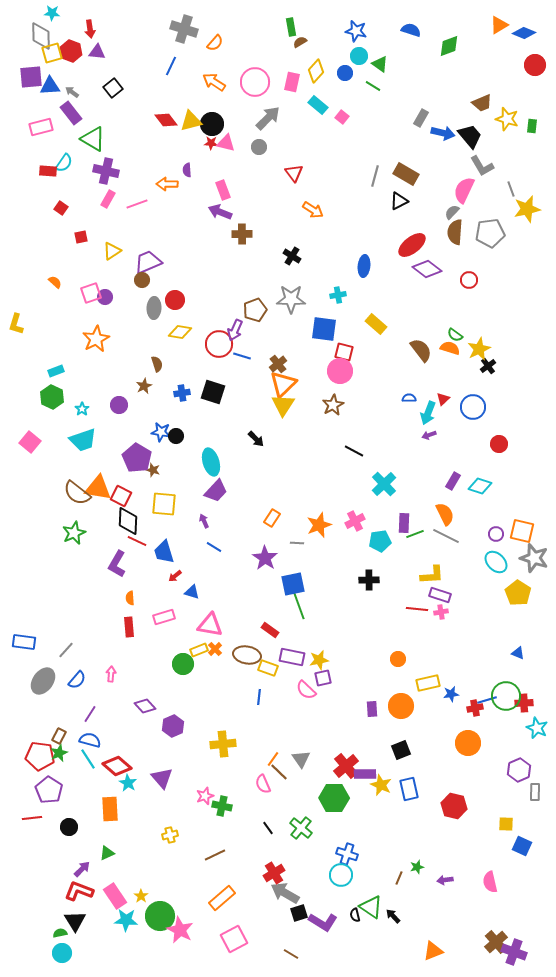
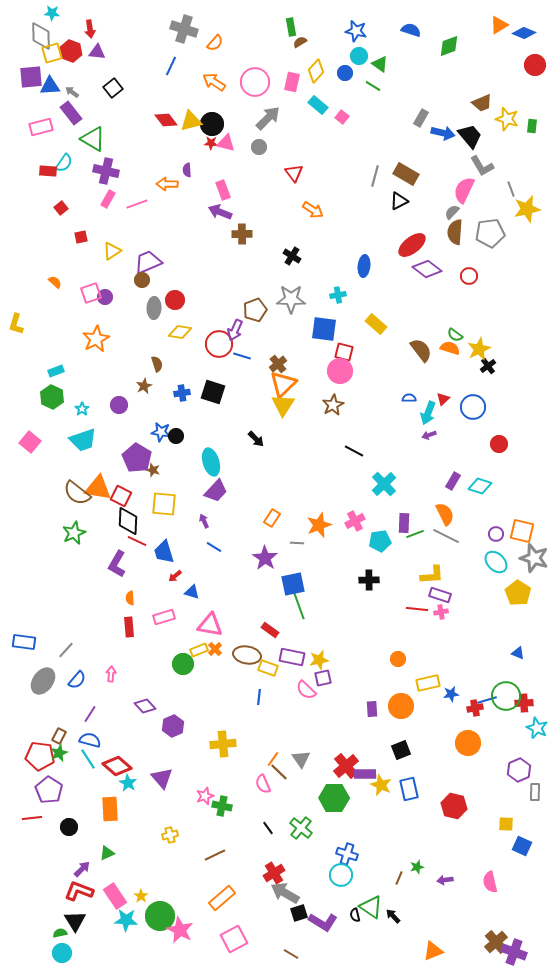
red square at (61, 208): rotated 16 degrees clockwise
red circle at (469, 280): moved 4 px up
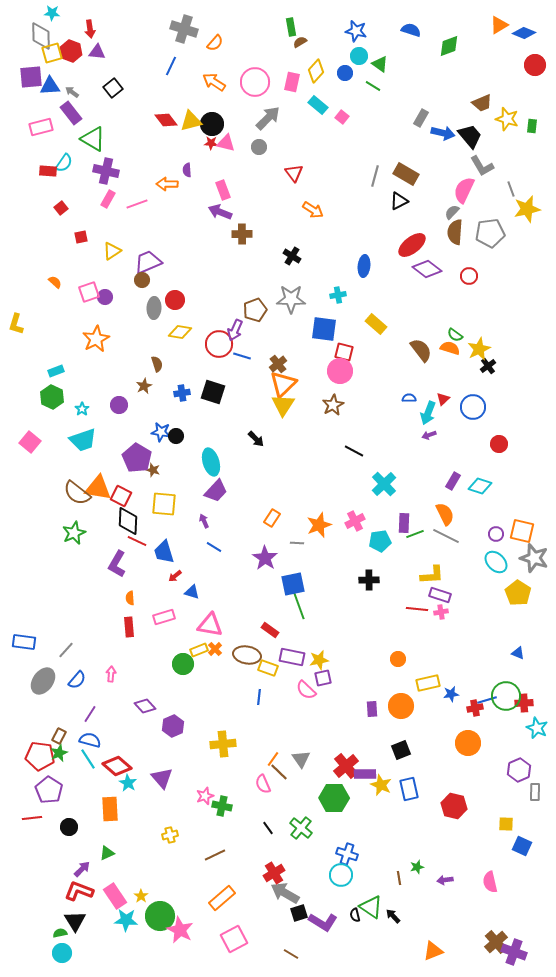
pink square at (91, 293): moved 2 px left, 1 px up
brown line at (399, 878): rotated 32 degrees counterclockwise
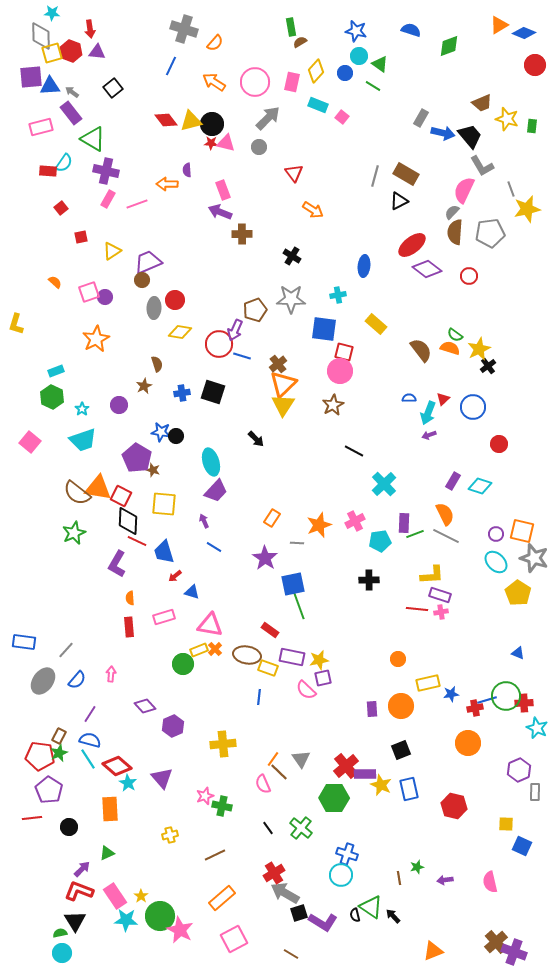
cyan rectangle at (318, 105): rotated 18 degrees counterclockwise
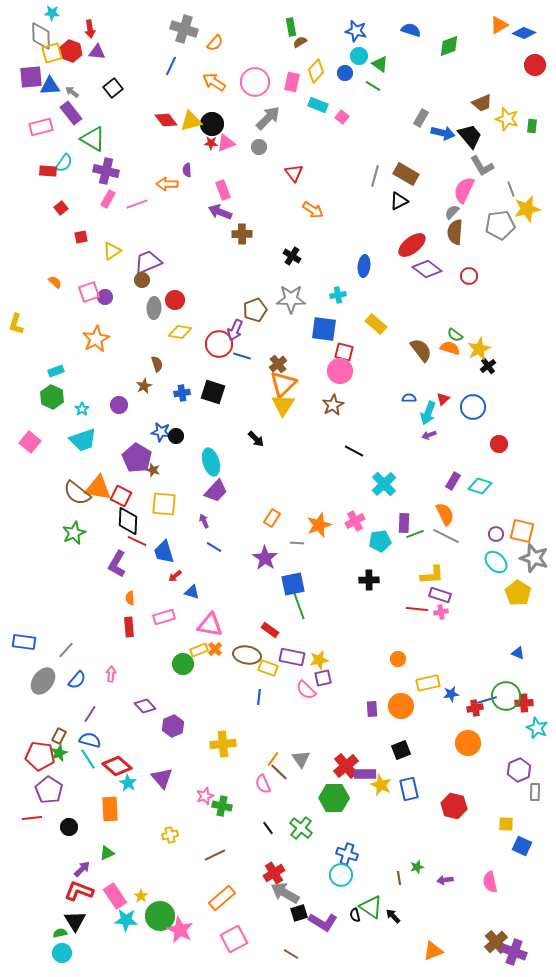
pink triangle at (226, 143): rotated 36 degrees counterclockwise
gray pentagon at (490, 233): moved 10 px right, 8 px up
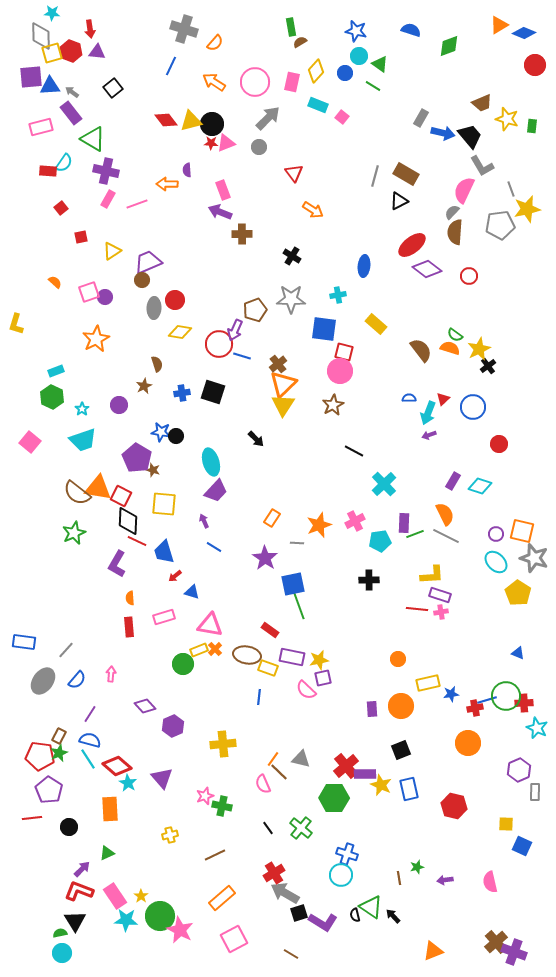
gray triangle at (301, 759): rotated 42 degrees counterclockwise
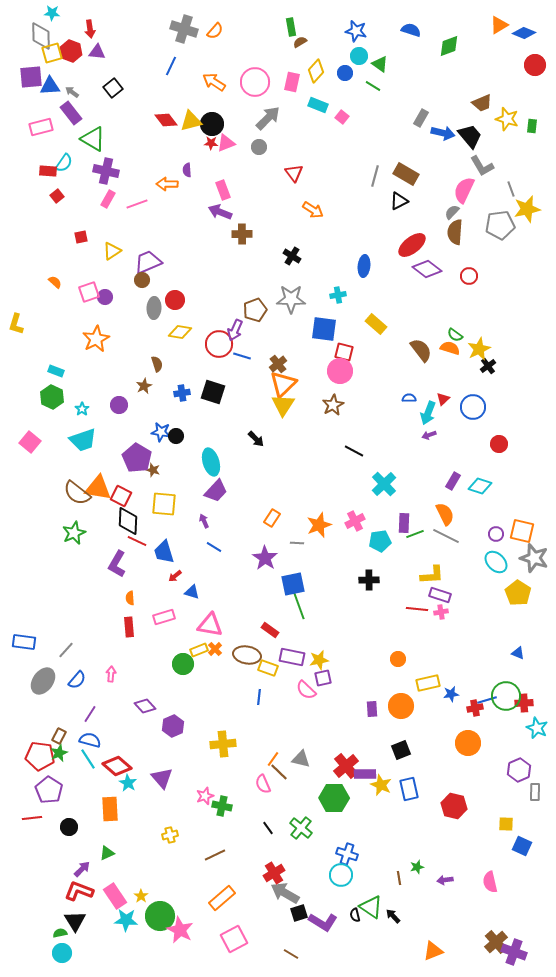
orange semicircle at (215, 43): moved 12 px up
red square at (61, 208): moved 4 px left, 12 px up
cyan rectangle at (56, 371): rotated 42 degrees clockwise
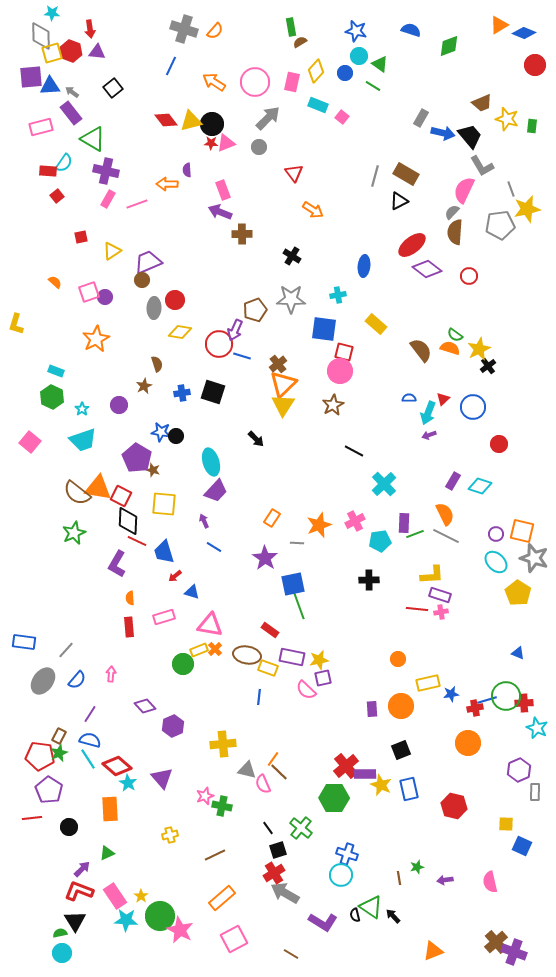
gray triangle at (301, 759): moved 54 px left, 11 px down
black square at (299, 913): moved 21 px left, 63 px up
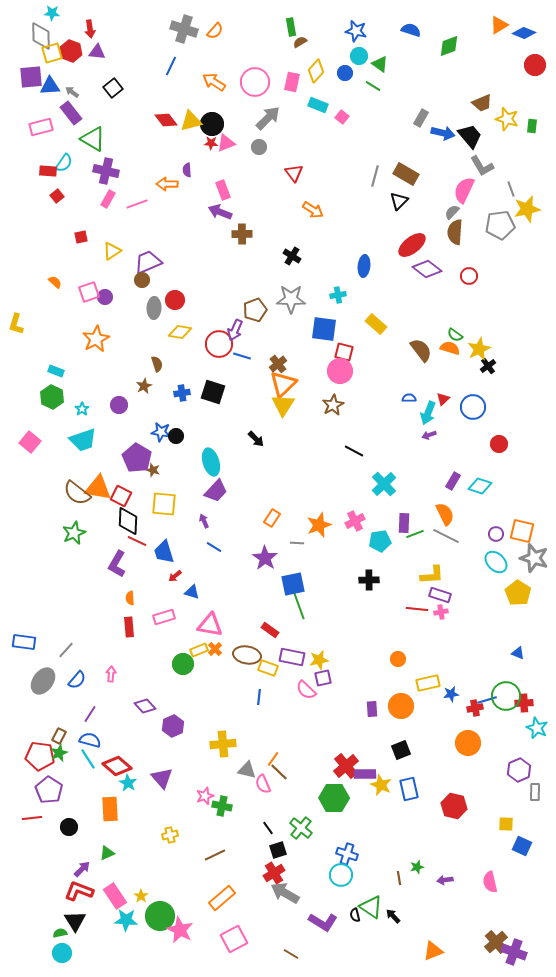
black triangle at (399, 201): rotated 18 degrees counterclockwise
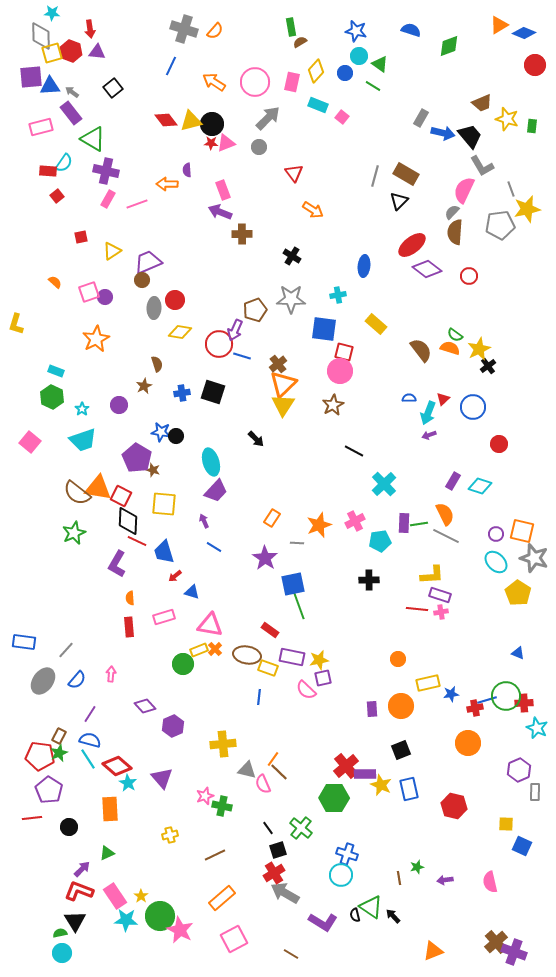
green line at (415, 534): moved 4 px right, 10 px up; rotated 12 degrees clockwise
